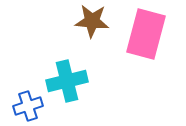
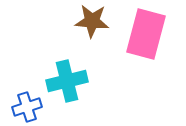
blue cross: moved 1 px left, 1 px down
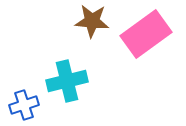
pink rectangle: rotated 39 degrees clockwise
blue cross: moved 3 px left, 2 px up
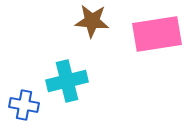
pink rectangle: moved 11 px right; rotated 27 degrees clockwise
blue cross: rotated 28 degrees clockwise
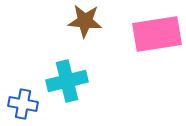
brown star: moved 7 px left
blue cross: moved 1 px left, 1 px up
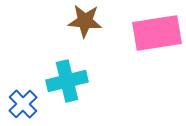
pink rectangle: moved 1 px up
blue cross: rotated 36 degrees clockwise
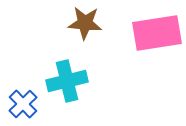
brown star: moved 2 px down
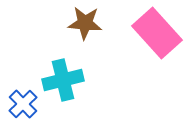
pink rectangle: rotated 57 degrees clockwise
cyan cross: moved 4 px left, 1 px up
